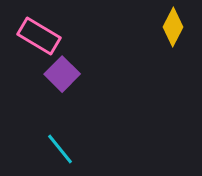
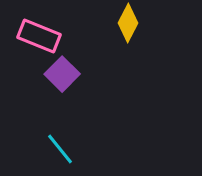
yellow diamond: moved 45 px left, 4 px up
pink rectangle: rotated 9 degrees counterclockwise
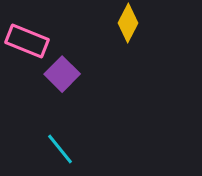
pink rectangle: moved 12 px left, 5 px down
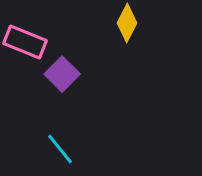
yellow diamond: moved 1 px left
pink rectangle: moved 2 px left, 1 px down
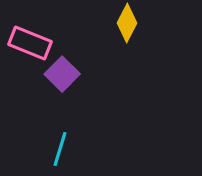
pink rectangle: moved 5 px right, 1 px down
cyan line: rotated 56 degrees clockwise
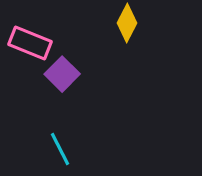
cyan line: rotated 44 degrees counterclockwise
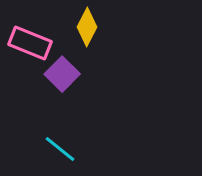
yellow diamond: moved 40 px left, 4 px down
cyan line: rotated 24 degrees counterclockwise
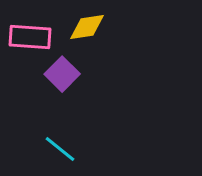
yellow diamond: rotated 54 degrees clockwise
pink rectangle: moved 6 px up; rotated 18 degrees counterclockwise
